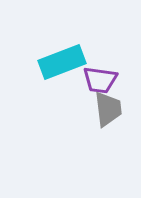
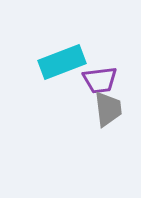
purple trapezoid: rotated 15 degrees counterclockwise
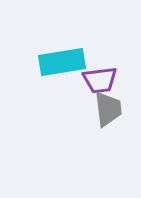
cyan rectangle: rotated 12 degrees clockwise
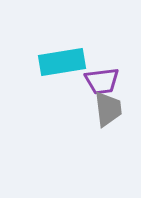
purple trapezoid: moved 2 px right, 1 px down
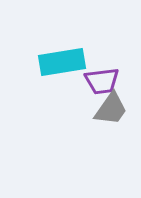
gray trapezoid: moved 3 px right; rotated 42 degrees clockwise
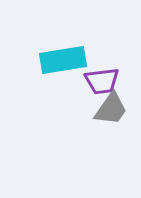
cyan rectangle: moved 1 px right, 2 px up
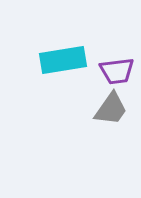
purple trapezoid: moved 15 px right, 10 px up
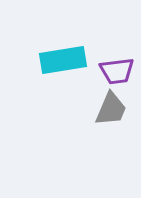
gray trapezoid: rotated 12 degrees counterclockwise
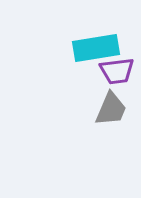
cyan rectangle: moved 33 px right, 12 px up
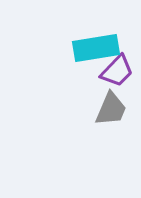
purple trapezoid: rotated 39 degrees counterclockwise
